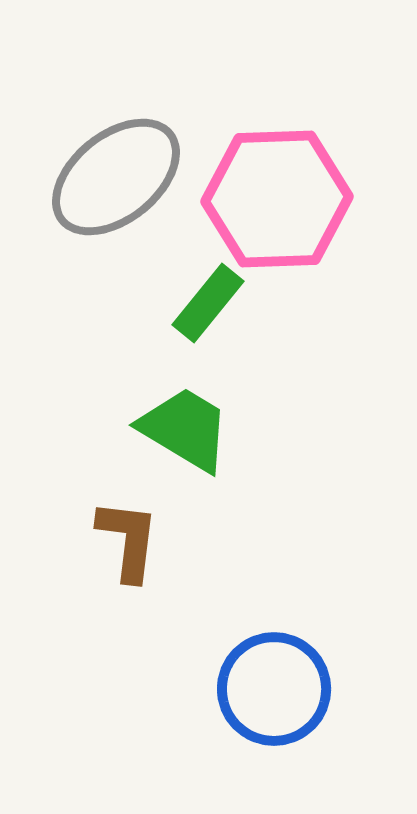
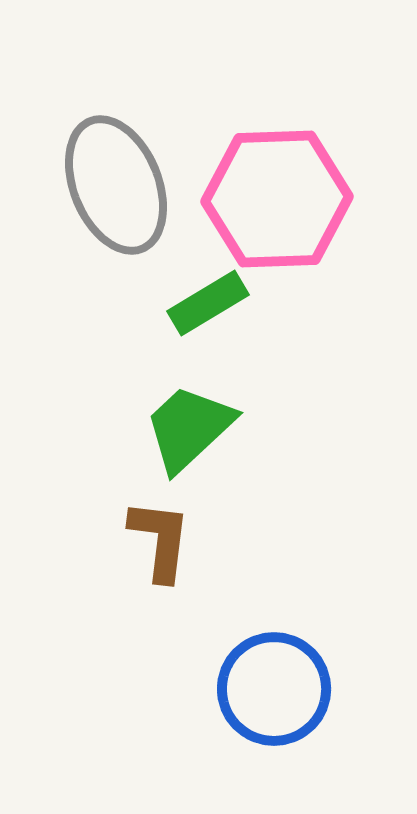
gray ellipse: moved 8 px down; rotated 73 degrees counterclockwise
green rectangle: rotated 20 degrees clockwise
green trapezoid: moved 4 px right, 1 px up; rotated 74 degrees counterclockwise
brown L-shape: moved 32 px right
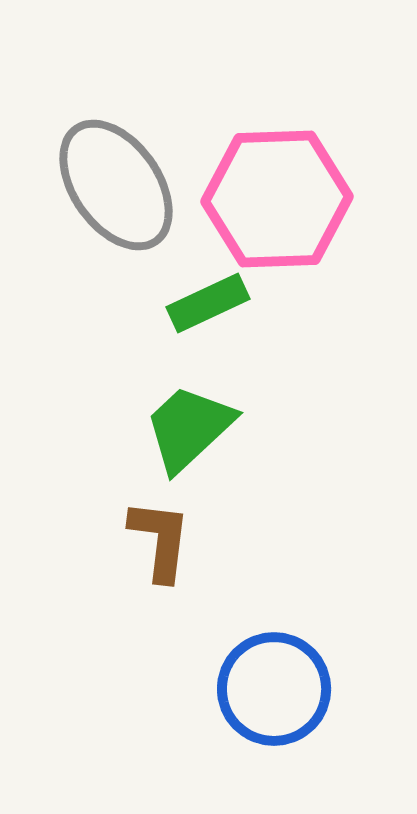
gray ellipse: rotated 13 degrees counterclockwise
green rectangle: rotated 6 degrees clockwise
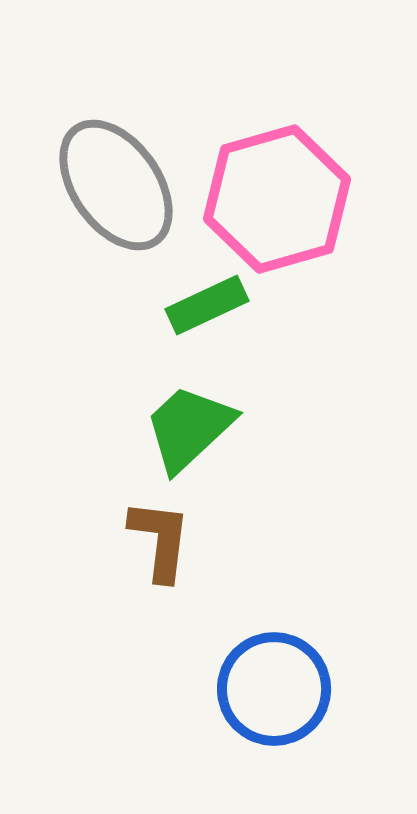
pink hexagon: rotated 14 degrees counterclockwise
green rectangle: moved 1 px left, 2 px down
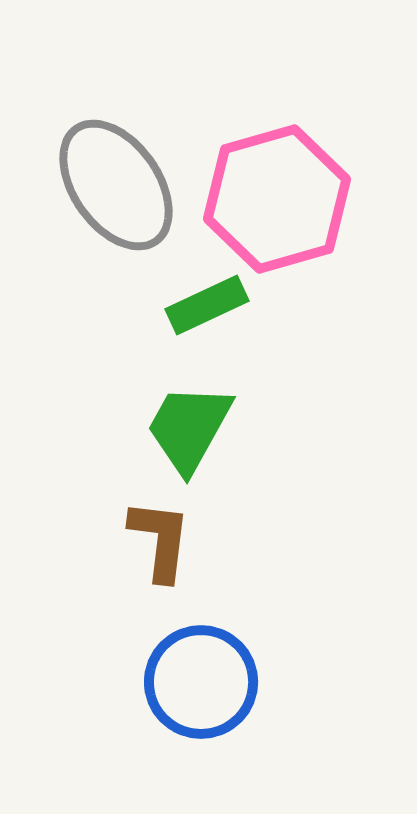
green trapezoid: rotated 18 degrees counterclockwise
blue circle: moved 73 px left, 7 px up
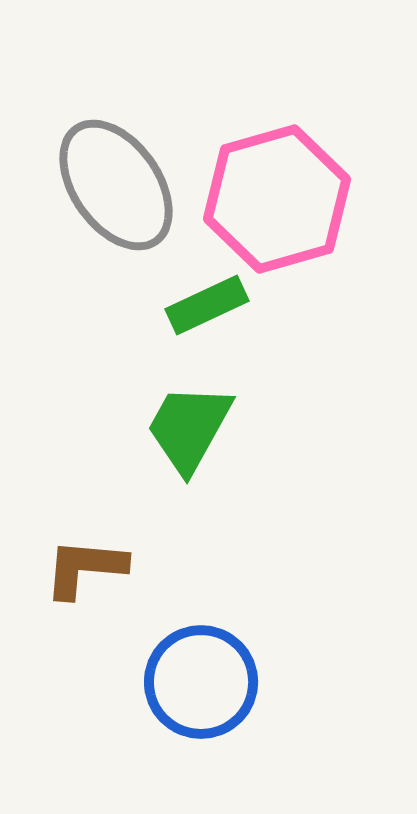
brown L-shape: moved 75 px left, 28 px down; rotated 92 degrees counterclockwise
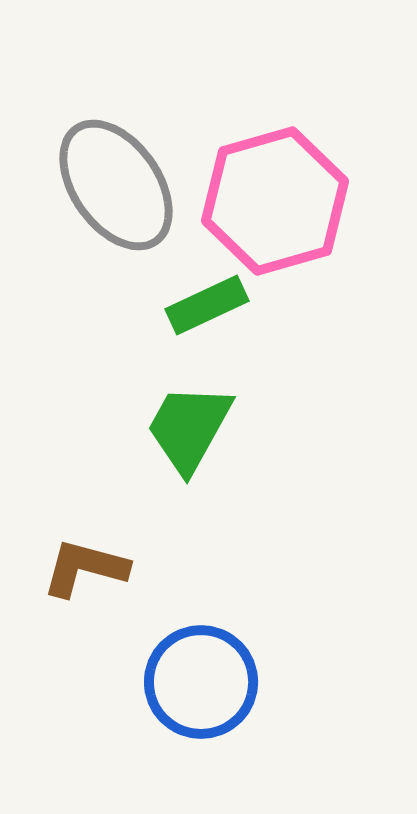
pink hexagon: moved 2 px left, 2 px down
brown L-shape: rotated 10 degrees clockwise
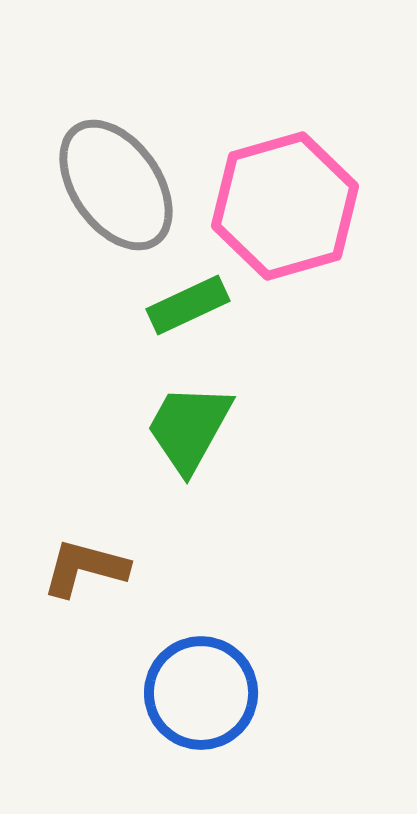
pink hexagon: moved 10 px right, 5 px down
green rectangle: moved 19 px left
blue circle: moved 11 px down
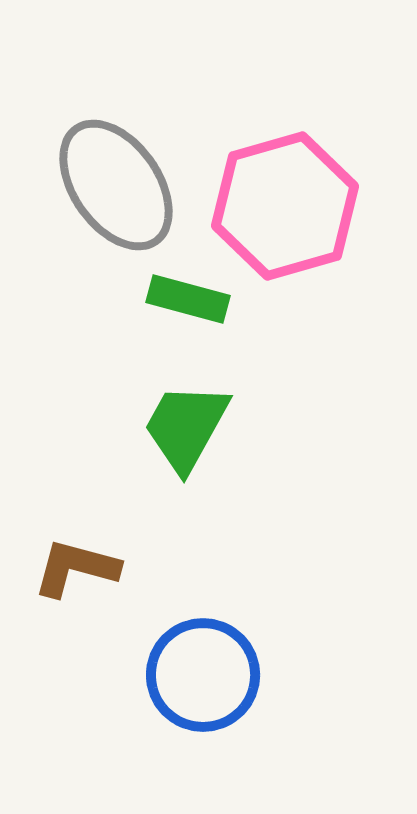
green rectangle: moved 6 px up; rotated 40 degrees clockwise
green trapezoid: moved 3 px left, 1 px up
brown L-shape: moved 9 px left
blue circle: moved 2 px right, 18 px up
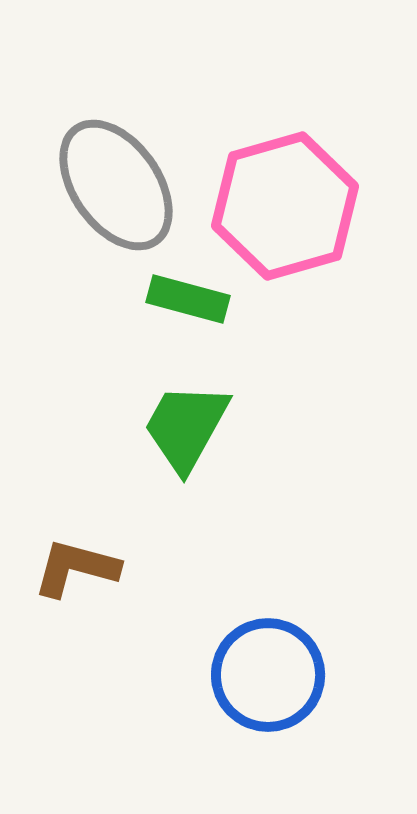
blue circle: moved 65 px right
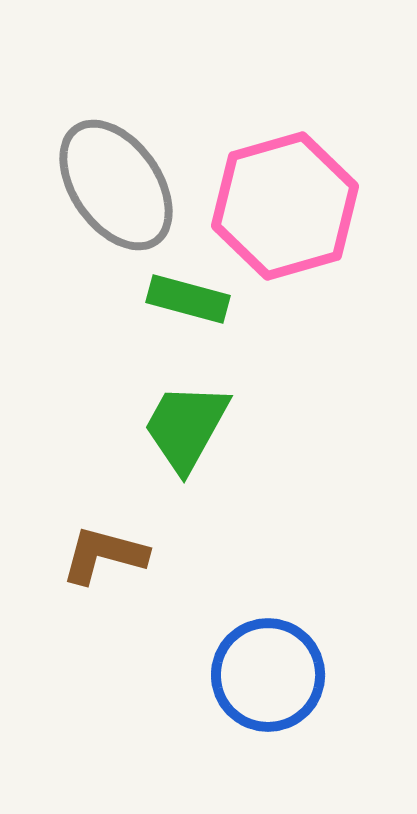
brown L-shape: moved 28 px right, 13 px up
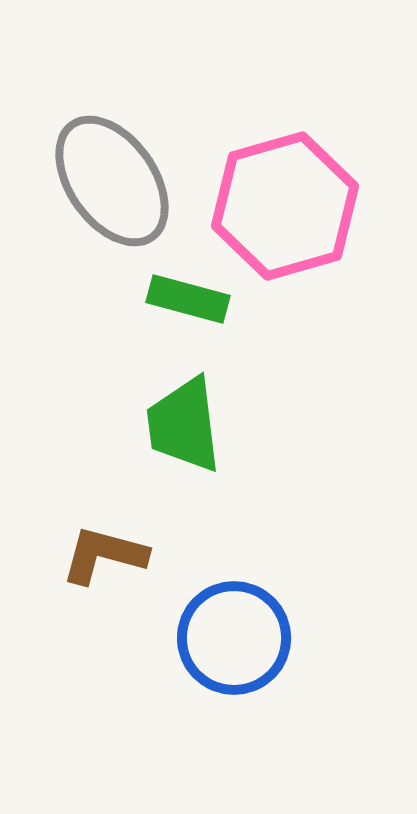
gray ellipse: moved 4 px left, 4 px up
green trapezoid: moved 2 px left, 2 px up; rotated 36 degrees counterclockwise
blue circle: moved 34 px left, 37 px up
